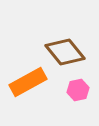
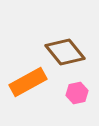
pink hexagon: moved 1 px left, 3 px down
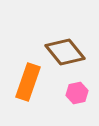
orange rectangle: rotated 42 degrees counterclockwise
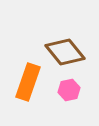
pink hexagon: moved 8 px left, 3 px up
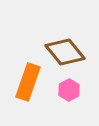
pink hexagon: rotated 15 degrees counterclockwise
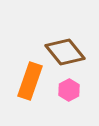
orange rectangle: moved 2 px right, 1 px up
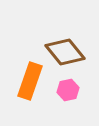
pink hexagon: moved 1 px left; rotated 15 degrees clockwise
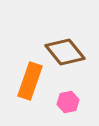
pink hexagon: moved 12 px down
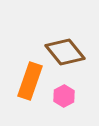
pink hexagon: moved 4 px left, 6 px up; rotated 15 degrees counterclockwise
